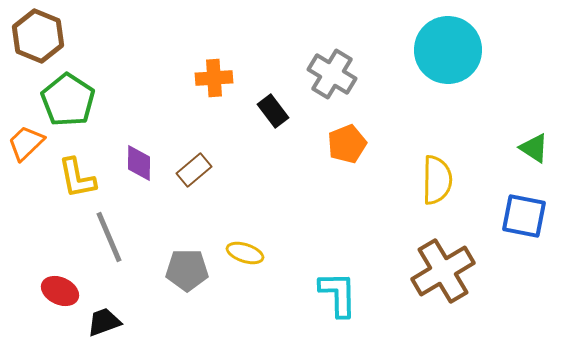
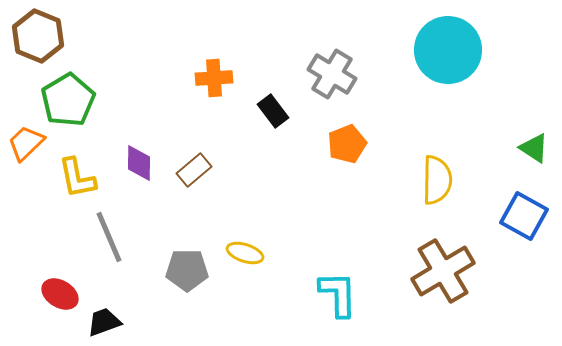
green pentagon: rotated 8 degrees clockwise
blue square: rotated 18 degrees clockwise
red ellipse: moved 3 px down; rotated 6 degrees clockwise
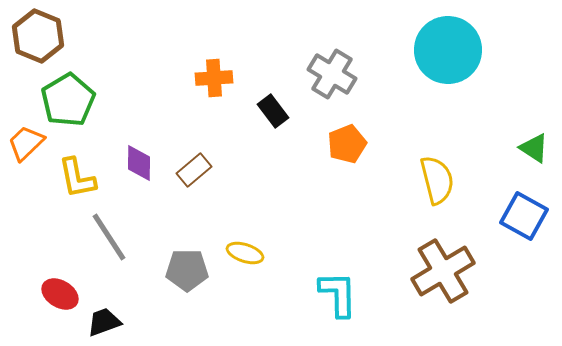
yellow semicircle: rotated 15 degrees counterclockwise
gray line: rotated 10 degrees counterclockwise
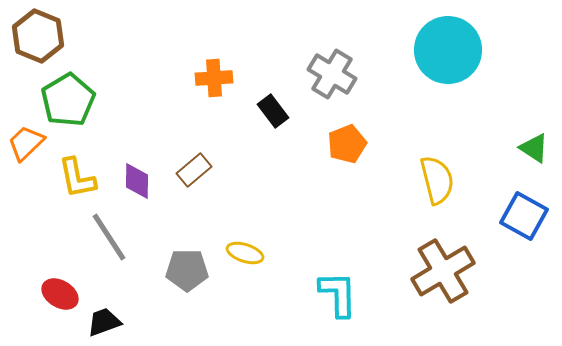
purple diamond: moved 2 px left, 18 px down
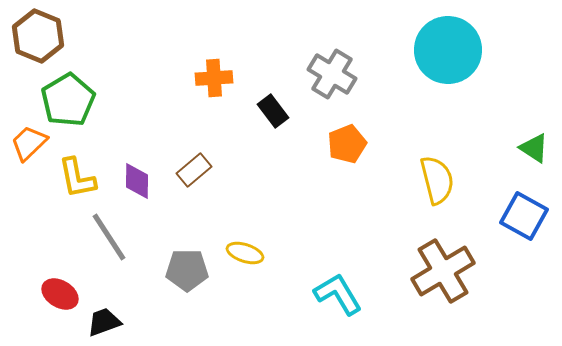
orange trapezoid: moved 3 px right
cyan L-shape: rotated 30 degrees counterclockwise
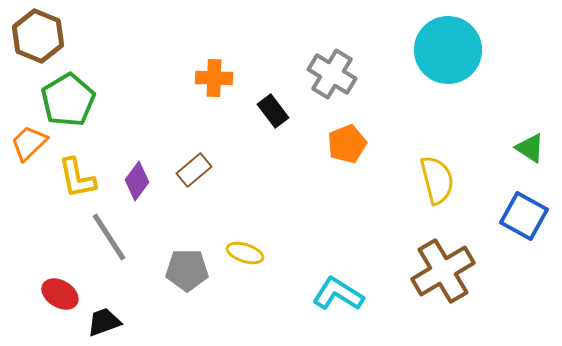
orange cross: rotated 6 degrees clockwise
green triangle: moved 4 px left
purple diamond: rotated 36 degrees clockwise
cyan L-shape: rotated 27 degrees counterclockwise
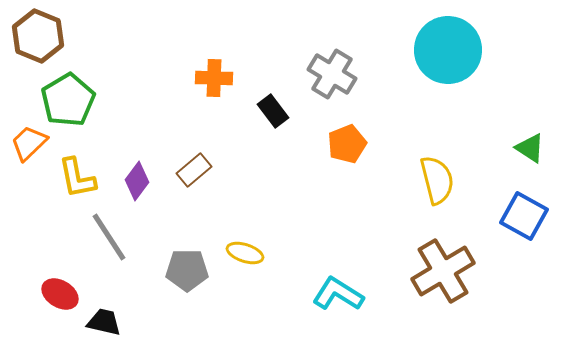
black trapezoid: rotated 33 degrees clockwise
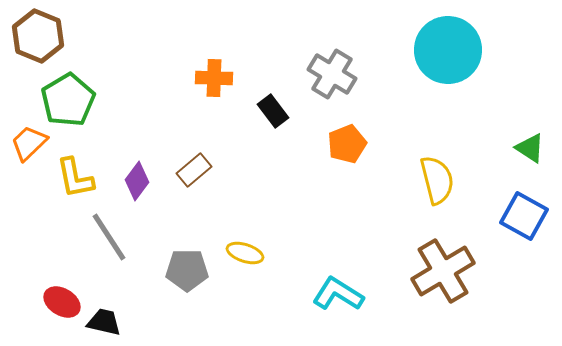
yellow L-shape: moved 2 px left
red ellipse: moved 2 px right, 8 px down
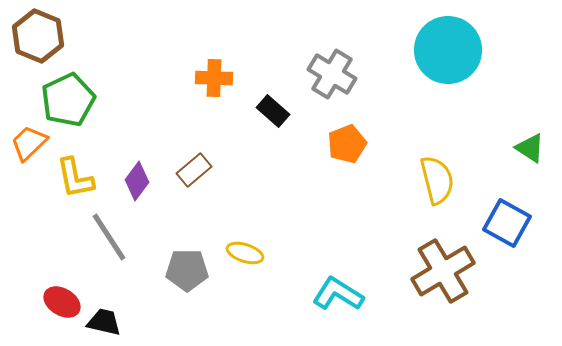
green pentagon: rotated 6 degrees clockwise
black rectangle: rotated 12 degrees counterclockwise
blue square: moved 17 px left, 7 px down
